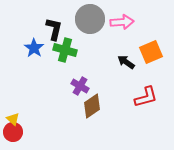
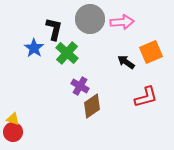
green cross: moved 2 px right, 3 px down; rotated 25 degrees clockwise
yellow triangle: rotated 24 degrees counterclockwise
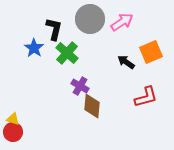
pink arrow: rotated 30 degrees counterclockwise
brown diamond: rotated 50 degrees counterclockwise
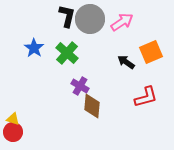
black L-shape: moved 13 px right, 13 px up
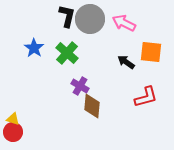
pink arrow: moved 2 px right, 1 px down; rotated 120 degrees counterclockwise
orange square: rotated 30 degrees clockwise
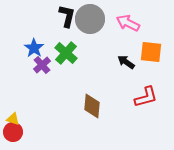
pink arrow: moved 4 px right
green cross: moved 1 px left
purple cross: moved 38 px left, 21 px up; rotated 18 degrees clockwise
